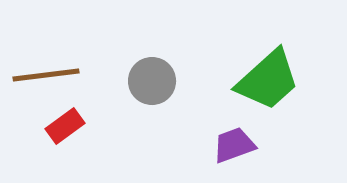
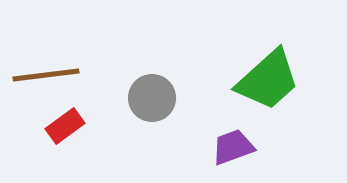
gray circle: moved 17 px down
purple trapezoid: moved 1 px left, 2 px down
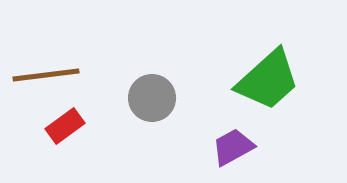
purple trapezoid: rotated 9 degrees counterclockwise
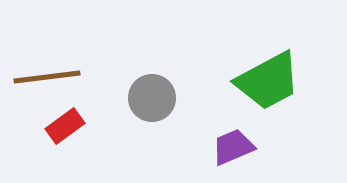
brown line: moved 1 px right, 2 px down
green trapezoid: moved 1 px down; rotated 14 degrees clockwise
purple trapezoid: rotated 6 degrees clockwise
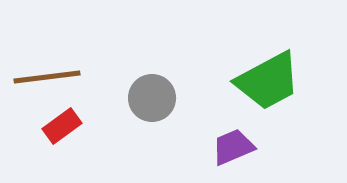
red rectangle: moved 3 px left
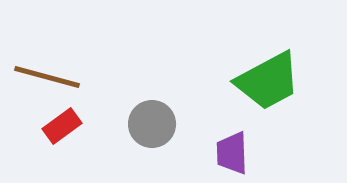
brown line: rotated 22 degrees clockwise
gray circle: moved 26 px down
purple trapezoid: moved 1 px left, 6 px down; rotated 69 degrees counterclockwise
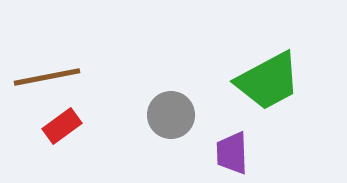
brown line: rotated 26 degrees counterclockwise
gray circle: moved 19 px right, 9 px up
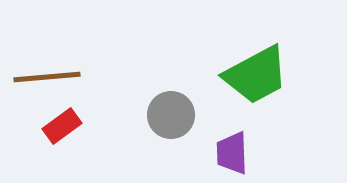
brown line: rotated 6 degrees clockwise
green trapezoid: moved 12 px left, 6 px up
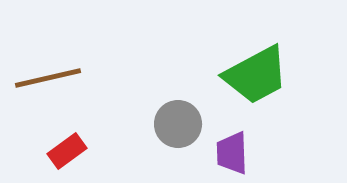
brown line: moved 1 px right, 1 px down; rotated 8 degrees counterclockwise
gray circle: moved 7 px right, 9 px down
red rectangle: moved 5 px right, 25 px down
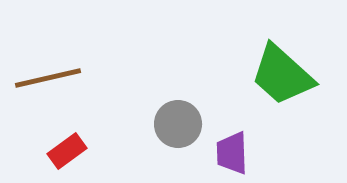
green trapezoid: moved 26 px right; rotated 70 degrees clockwise
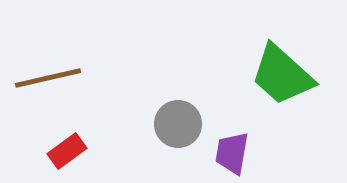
purple trapezoid: rotated 12 degrees clockwise
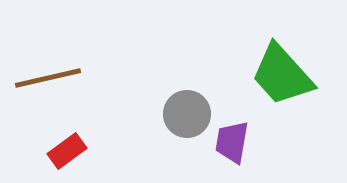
green trapezoid: rotated 6 degrees clockwise
gray circle: moved 9 px right, 10 px up
purple trapezoid: moved 11 px up
